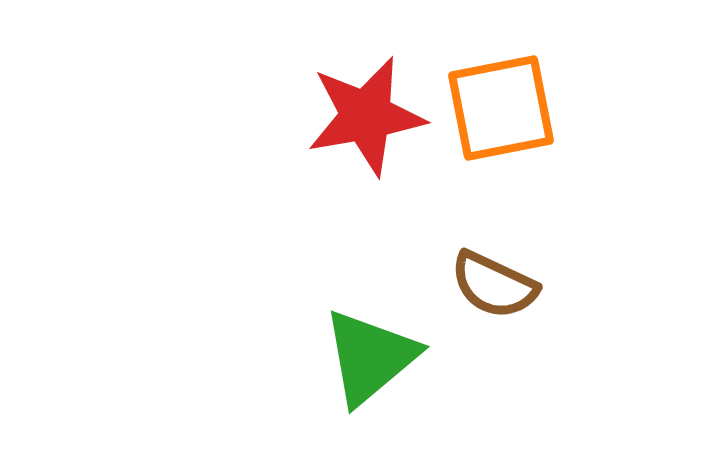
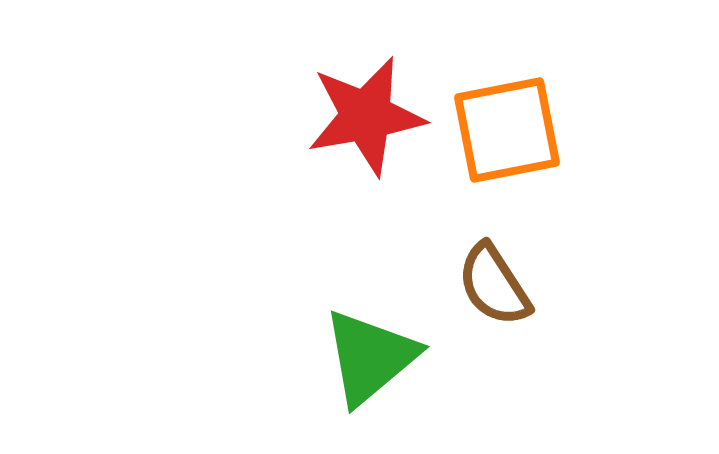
orange square: moved 6 px right, 22 px down
brown semicircle: rotated 32 degrees clockwise
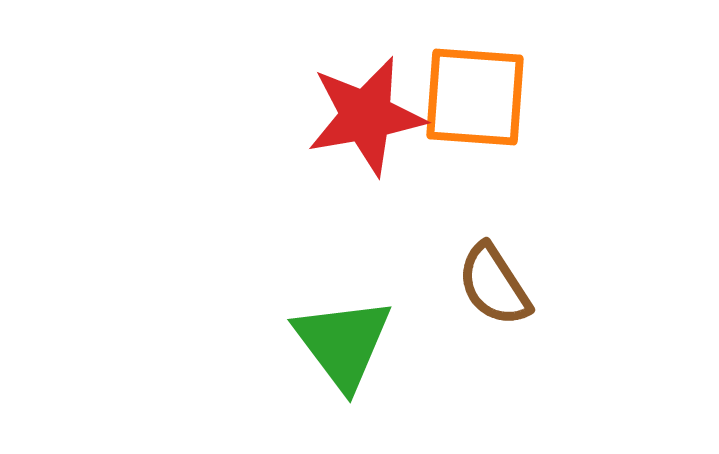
orange square: moved 32 px left, 33 px up; rotated 15 degrees clockwise
green triangle: moved 27 px left, 14 px up; rotated 27 degrees counterclockwise
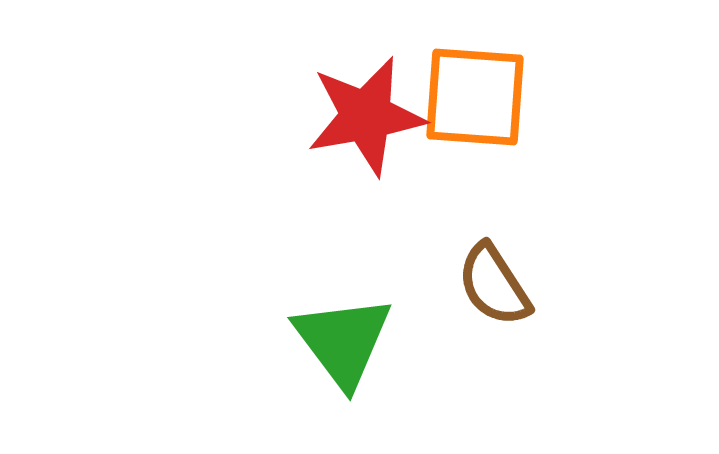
green triangle: moved 2 px up
